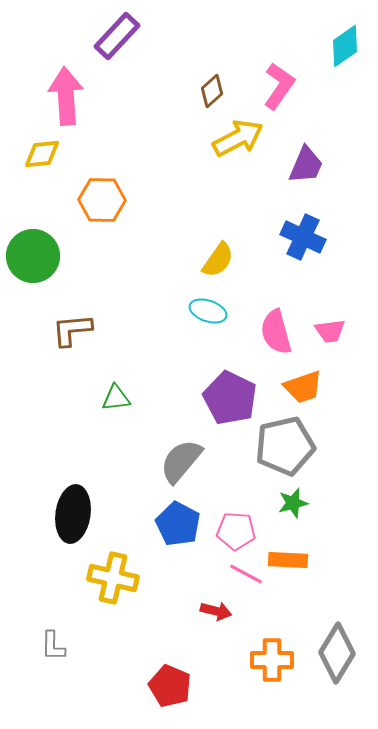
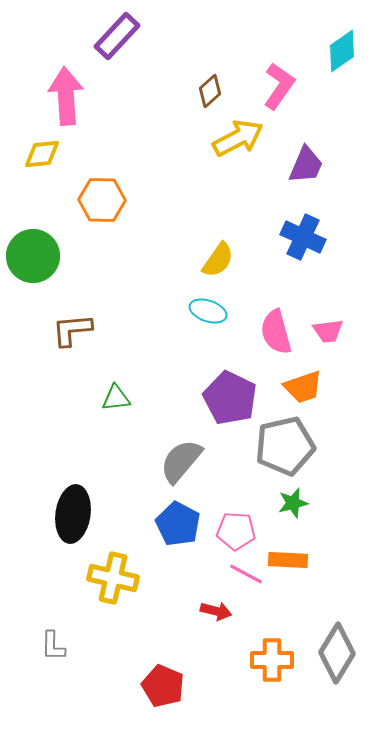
cyan diamond: moved 3 px left, 5 px down
brown diamond: moved 2 px left
pink trapezoid: moved 2 px left
red pentagon: moved 7 px left
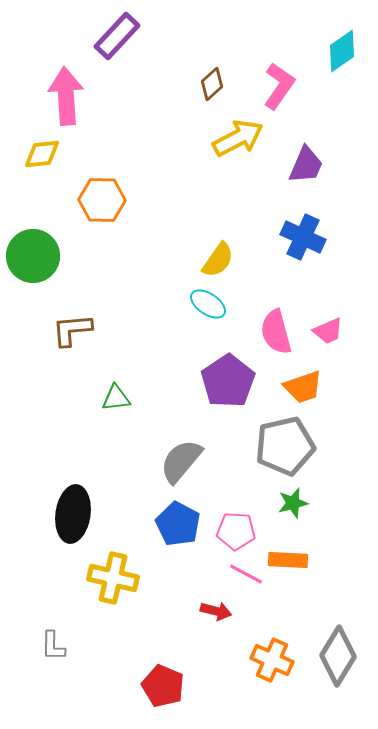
brown diamond: moved 2 px right, 7 px up
cyan ellipse: moved 7 px up; rotated 15 degrees clockwise
pink trapezoid: rotated 16 degrees counterclockwise
purple pentagon: moved 2 px left, 17 px up; rotated 12 degrees clockwise
gray diamond: moved 1 px right, 3 px down
orange cross: rotated 24 degrees clockwise
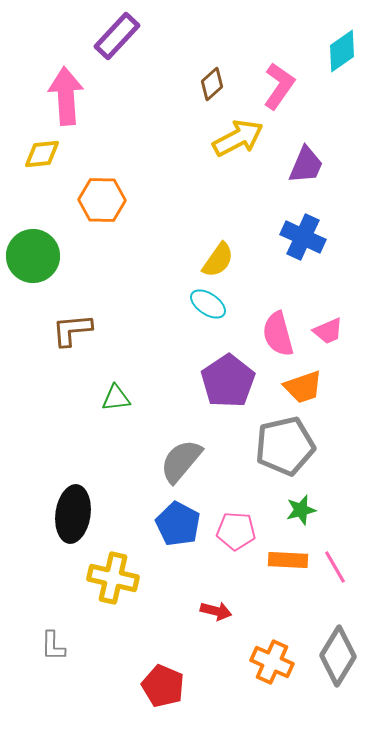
pink semicircle: moved 2 px right, 2 px down
green star: moved 8 px right, 7 px down
pink line: moved 89 px right, 7 px up; rotated 32 degrees clockwise
orange cross: moved 2 px down
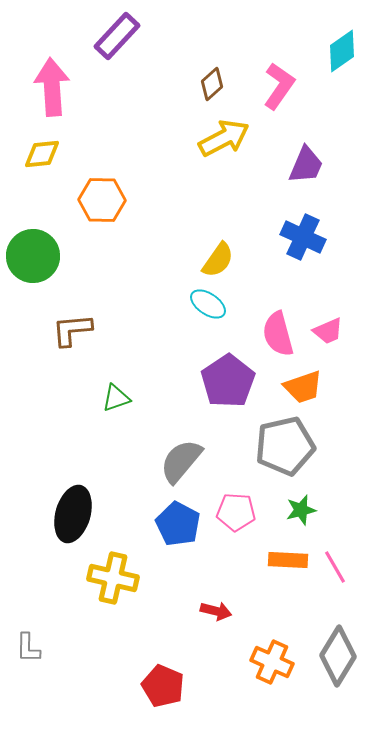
pink arrow: moved 14 px left, 9 px up
yellow arrow: moved 14 px left
green triangle: rotated 12 degrees counterclockwise
black ellipse: rotated 8 degrees clockwise
pink pentagon: moved 19 px up
gray L-shape: moved 25 px left, 2 px down
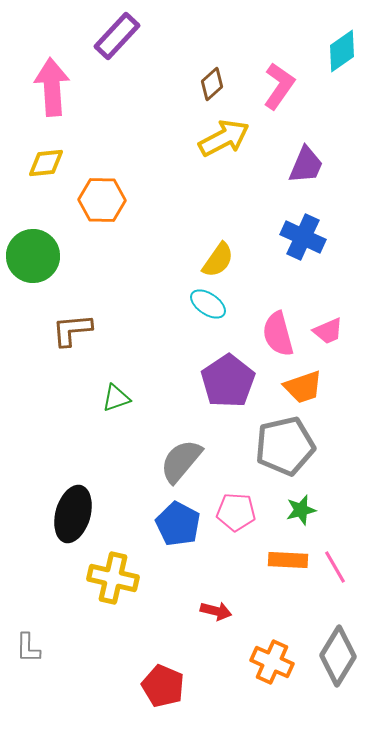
yellow diamond: moved 4 px right, 9 px down
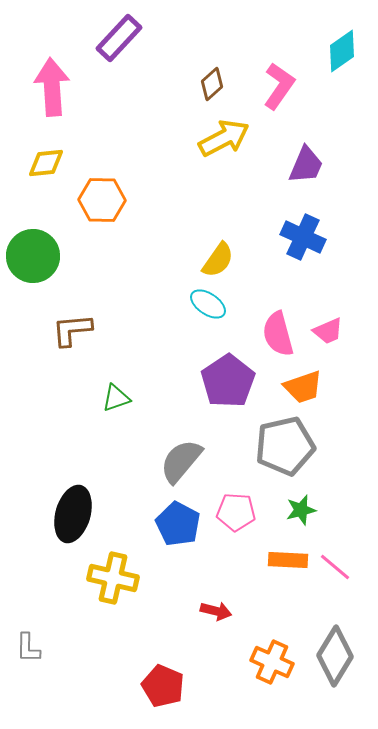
purple rectangle: moved 2 px right, 2 px down
pink line: rotated 20 degrees counterclockwise
gray diamond: moved 3 px left
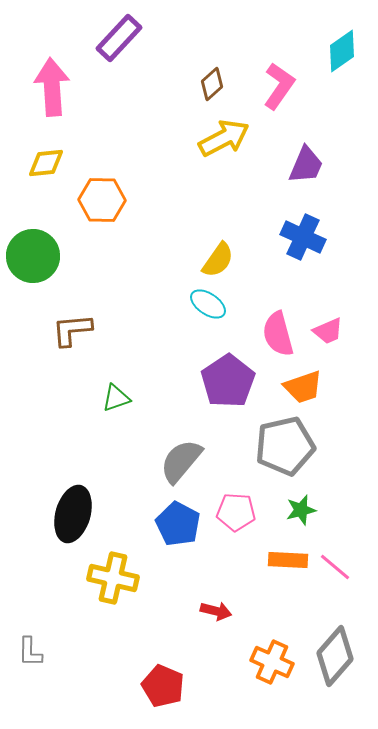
gray L-shape: moved 2 px right, 4 px down
gray diamond: rotated 10 degrees clockwise
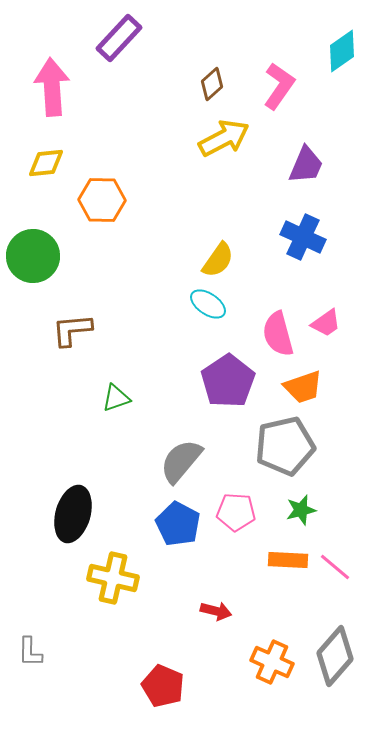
pink trapezoid: moved 2 px left, 8 px up; rotated 12 degrees counterclockwise
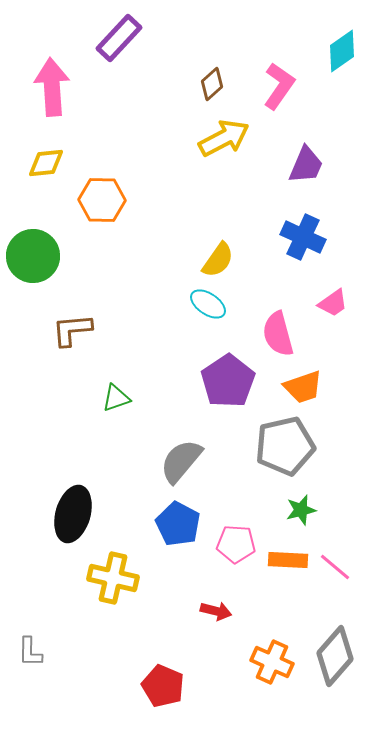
pink trapezoid: moved 7 px right, 20 px up
pink pentagon: moved 32 px down
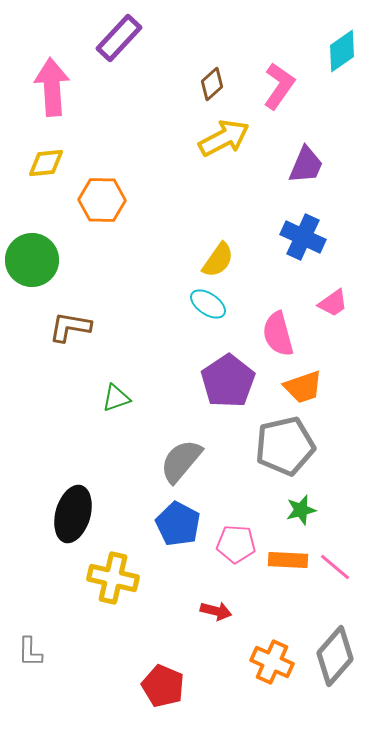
green circle: moved 1 px left, 4 px down
brown L-shape: moved 2 px left, 3 px up; rotated 15 degrees clockwise
